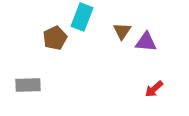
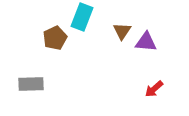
gray rectangle: moved 3 px right, 1 px up
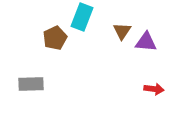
red arrow: rotated 132 degrees counterclockwise
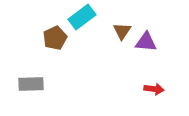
cyan rectangle: rotated 32 degrees clockwise
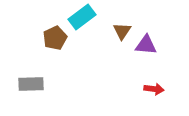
purple triangle: moved 3 px down
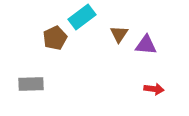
brown triangle: moved 3 px left, 3 px down
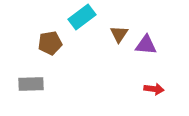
brown pentagon: moved 5 px left, 5 px down; rotated 15 degrees clockwise
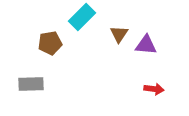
cyan rectangle: rotated 8 degrees counterclockwise
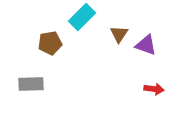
purple triangle: rotated 15 degrees clockwise
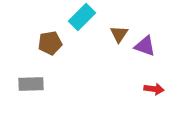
purple triangle: moved 1 px left, 1 px down
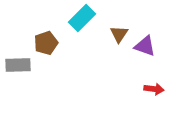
cyan rectangle: moved 1 px down
brown pentagon: moved 4 px left; rotated 10 degrees counterclockwise
gray rectangle: moved 13 px left, 19 px up
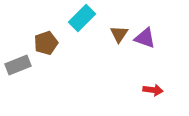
purple triangle: moved 8 px up
gray rectangle: rotated 20 degrees counterclockwise
red arrow: moved 1 px left, 1 px down
